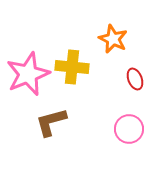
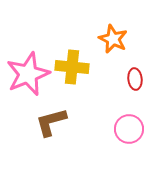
red ellipse: rotated 15 degrees clockwise
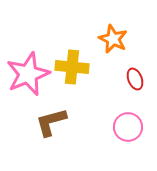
red ellipse: rotated 15 degrees counterclockwise
pink circle: moved 1 px left, 2 px up
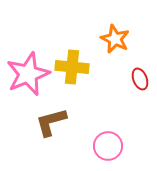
orange star: moved 2 px right
red ellipse: moved 5 px right
pink circle: moved 20 px left, 19 px down
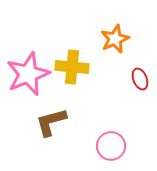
orange star: rotated 24 degrees clockwise
pink circle: moved 3 px right
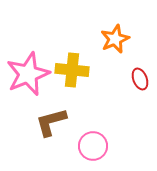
yellow cross: moved 3 px down
pink circle: moved 18 px left
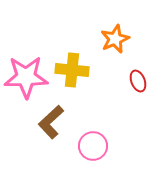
pink star: moved 2 px left, 3 px down; rotated 21 degrees clockwise
red ellipse: moved 2 px left, 2 px down
brown L-shape: rotated 28 degrees counterclockwise
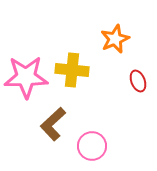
brown L-shape: moved 2 px right, 2 px down
pink circle: moved 1 px left
